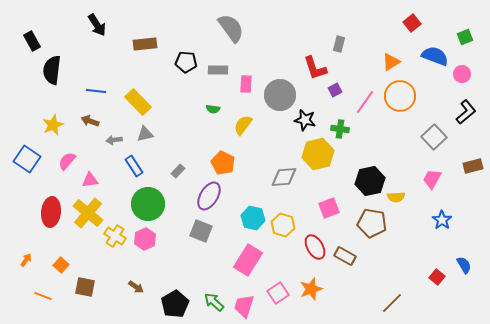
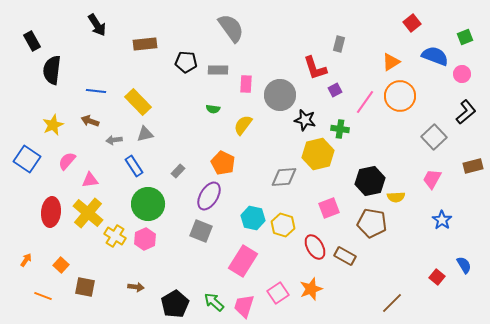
pink rectangle at (248, 260): moved 5 px left, 1 px down
brown arrow at (136, 287): rotated 28 degrees counterclockwise
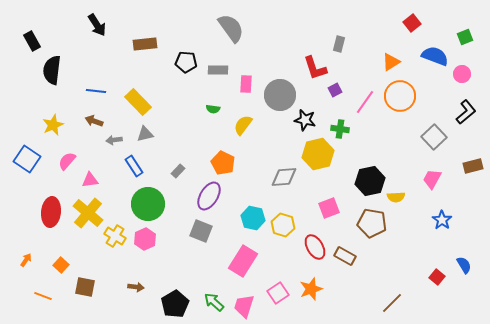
brown arrow at (90, 121): moved 4 px right
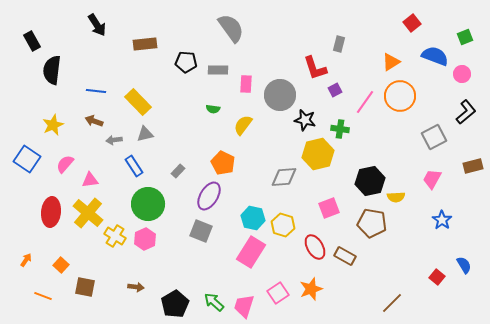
gray square at (434, 137): rotated 15 degrees clockwise
pink semicircle at (67, 161): moved 2 px left, 3 px down
pink rectangle at (243, 261): moved 8 px right, 9 px up
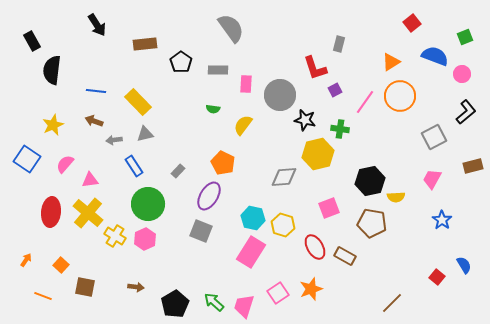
black pentagon at (186, 62): moved 5 px left; rotated 30 degrees clockwise
